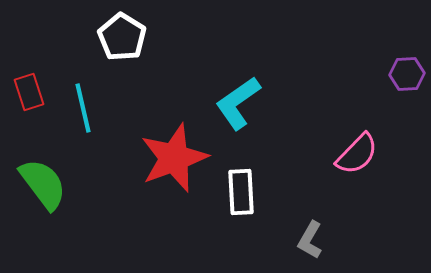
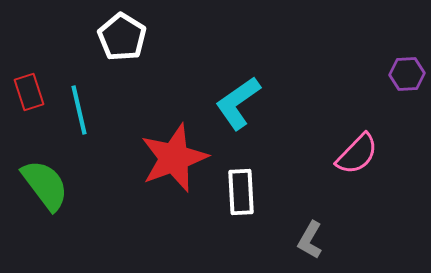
cyan line: moved 4 px left, 2 px down
green semicircle: moved 2 px right, 1 px down
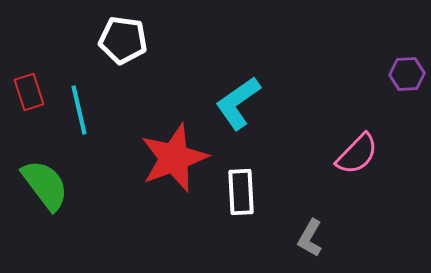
white pentagon: moved 1 px right, 3 px down; rotated 24 degrees counterclockwise
gray L-shape: moved 2 px up
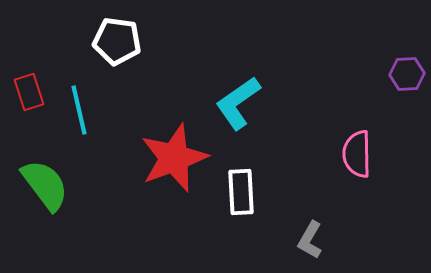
white pentagon: moved 6 px left, 1 px down
pink semicircle: rotated 135 degrees clockwise
gray L-shape: moved 2 px down
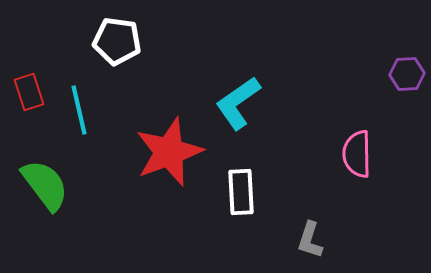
red star: moved 5 px left, 6 px up
gray L-shape: rotated 12 degrees counterclockwise
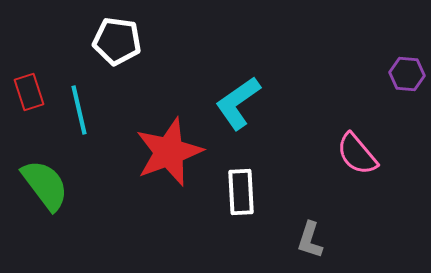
purple hexagon: rotated 8 degrees clockwise
pink semicircle: rotated 39 degrees counterclockwise
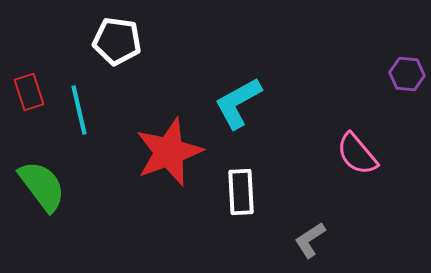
cyan L-shape: rotated 6 degrees clockwise
green semicircle: moved 3 px left, 1 px down
gray L-shape: rotated 39 degrees clockwise
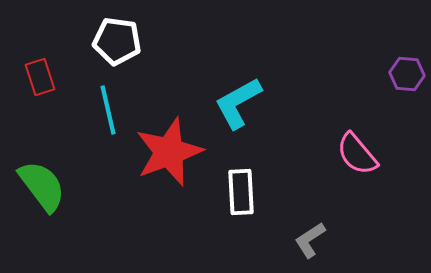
red rectangle: moved 11 px right, 15 px up
cyan line: moved 29 px right
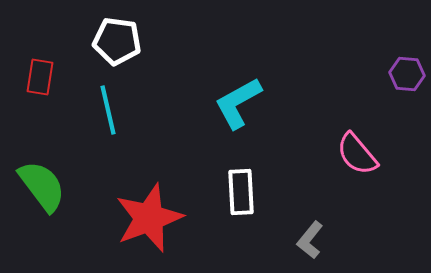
red rectangle: rotated 27 degrees clockwise
red star: moved 20 px left, 66 px down
gray L-shape: rotated 18 degrees counterclockwise
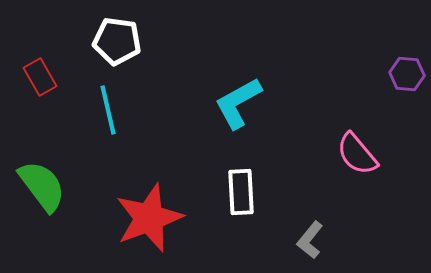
red rectangle: rotated 39 degrees counterclockwise
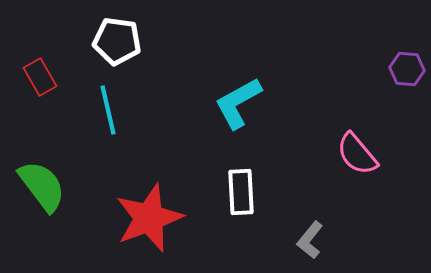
purple hexagon: moved 5 px up
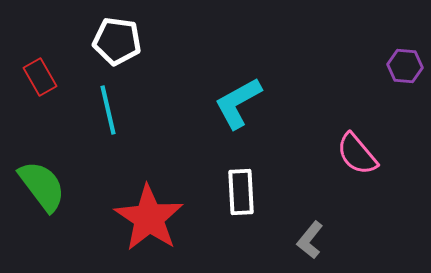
purple hexagon: moved 2 px left, 3 px up
red star: rotated 18 degrees counterclockwise
